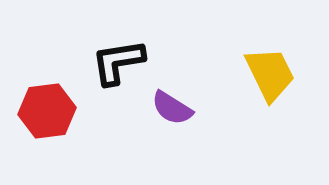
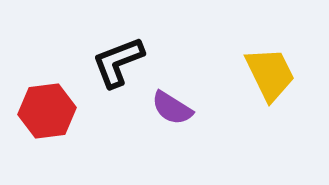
black L-shape: rotated 12 degrees counterclockwise
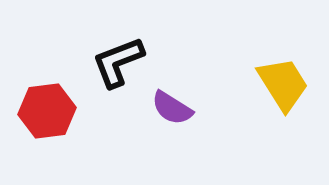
yellow trapezoid: moved 13 px right, 10 px down; rotated 6 degrees counterclockwise
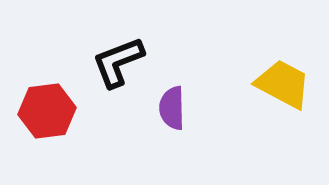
yellow trapezoid: rotated 30 degrees counterclockwise
purple semicircle: rotated 57 degrees clockwise
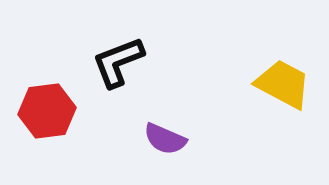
purple semicircle: moved 7 px left, 31 px down; rotated 66 degrees counterclockwise
